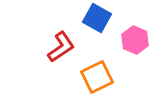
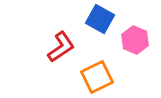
blue square: moved 3 px right, 1 px down
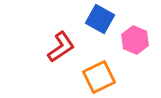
orange square: moved 2 px right
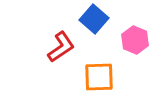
blue square: moved 6 px left; rotated 12 degrees clockwise
orange square: rotated 24 degrees clockwise
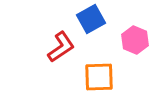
blue square: moved 3 px left; rotated 20 degrees clockwise
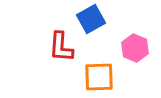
pink hexagon: moved 8 px down
red L-shape: rotated 128 degrees clockwise
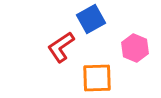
red L-shape: rotated 52 degrees clockwise
orange square: moved 2 px left, 1 px down
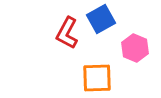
blue square: moved 10 px right
red L-shape: moved 6 px right, 14 px up; rotated 28 degrees counterclockwise
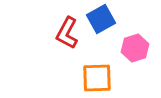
pink hexagon: rotated 20 degrees clockwise
